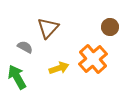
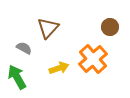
gray semicircle: moved 1 px left, 1 px down
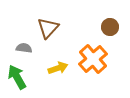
gray semicircle: rotated 21 degrees counterclockwise
yellow arrow: moved 1 px left
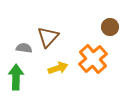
brown triangle: moved 9 px down
green arrow: moved 1 px left; rotated 30 degrees clockwise
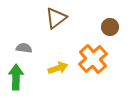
brown triangle: moved 8 px right, 19 px up; rotated 10 degrees clockwise
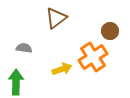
brown circle: moved 4 px down
orange cross: moved 2 px up; rotated 8 degrees clockwise
yellow arrow: moved 4 px right, 1 px down
green arrow: moved 5 px down
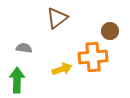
brown triangle: moved 1 px right
orange cross: rotated 28 degrees clockwise
green arrow: moved 1 px right, 2 px up
